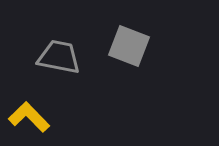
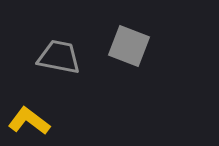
yellow L-shape: moved 4 px down; rotated 9 degrees counterclockwise
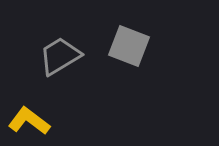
gray trapezoid: moved 1 px right, 1 px up; rotated 42 degrees counterclockwise
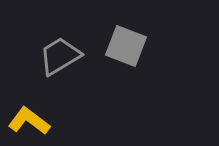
gray square: moved 3 px left
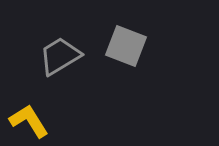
yellow L-shape: rotated 21 degrees clockwise
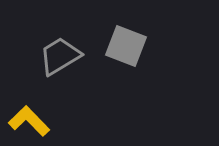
yellow L-shape: rotated 12 degrees counterclockwise
